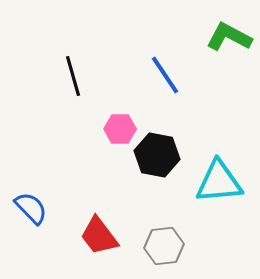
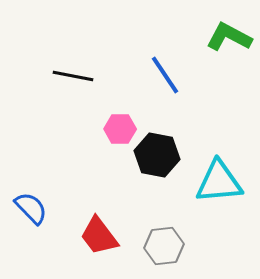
black line: rotated 63 degrees counterclockwise
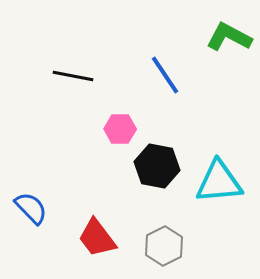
black hexagon: moved 11 px down
red trapezoid: moved 2 px left, 2 px down
gray hexagon: rotated 21 degrees counterclockwise
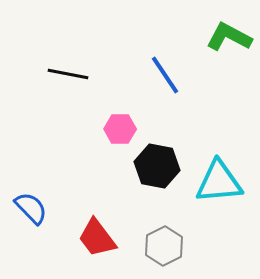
black line: moved 5 px left, 2 px up
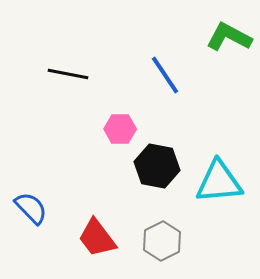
gray hexagon: moved 2 px left, 5 px up
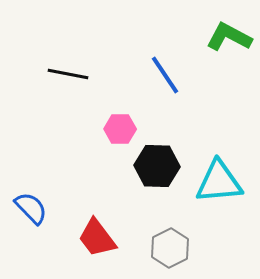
black hexagon: rotated 9 degrees counterclockwise
gray hexagon: moved 8 px right, 7 px down
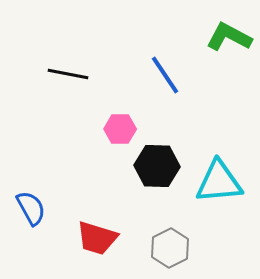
blue semicircle: rotated 15 degrees clockwise
red trapezoid: rotated 36 degrees counterclockwise
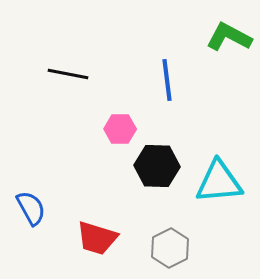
blue line: moved 2 px right, 5 px down; rotated 27 degrees clockwise
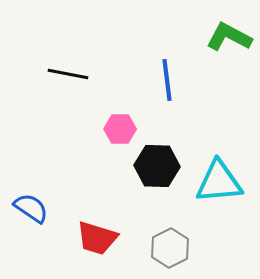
blue semicircle: rotated 27 degrees counterclockwise
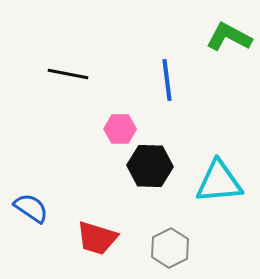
black hexagon: moved 7 px left
